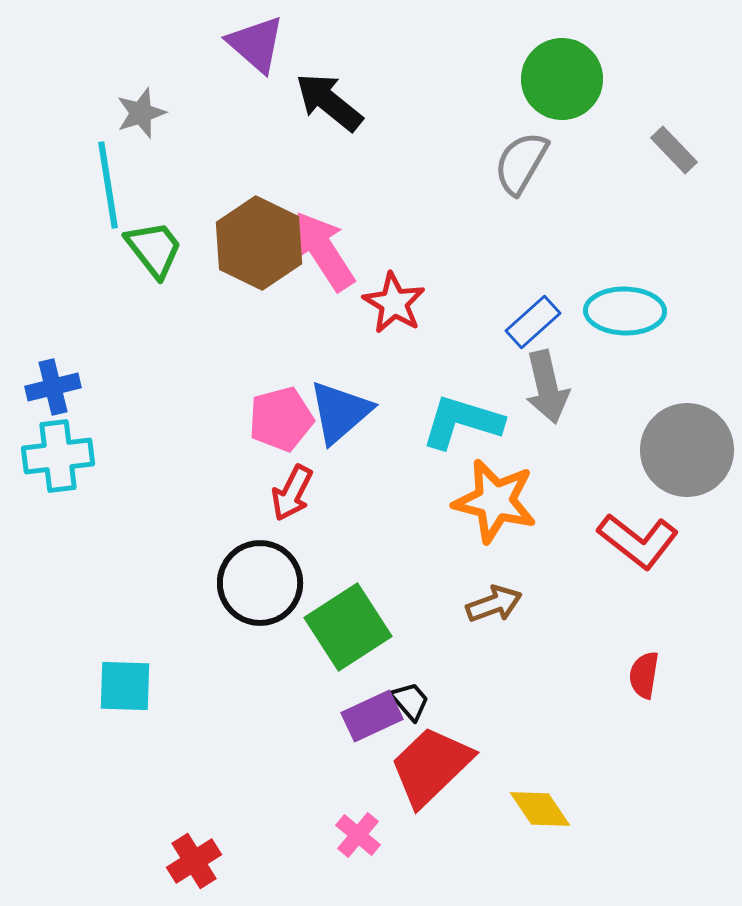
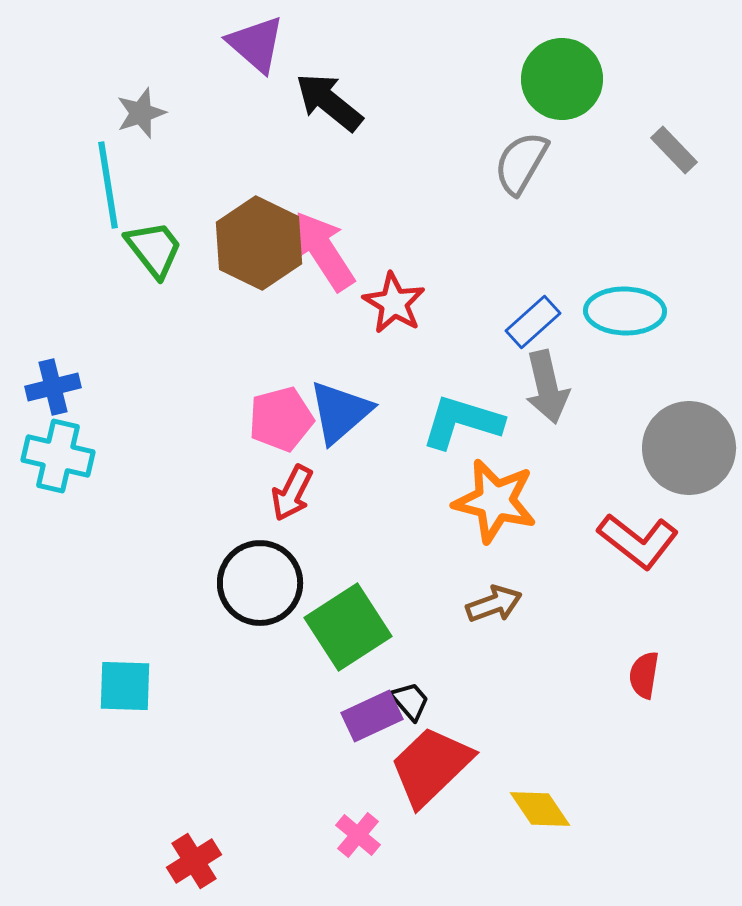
gray circle: moved 2 px right, 2 px up
cyan cross: rotated 20 degrees clockwise
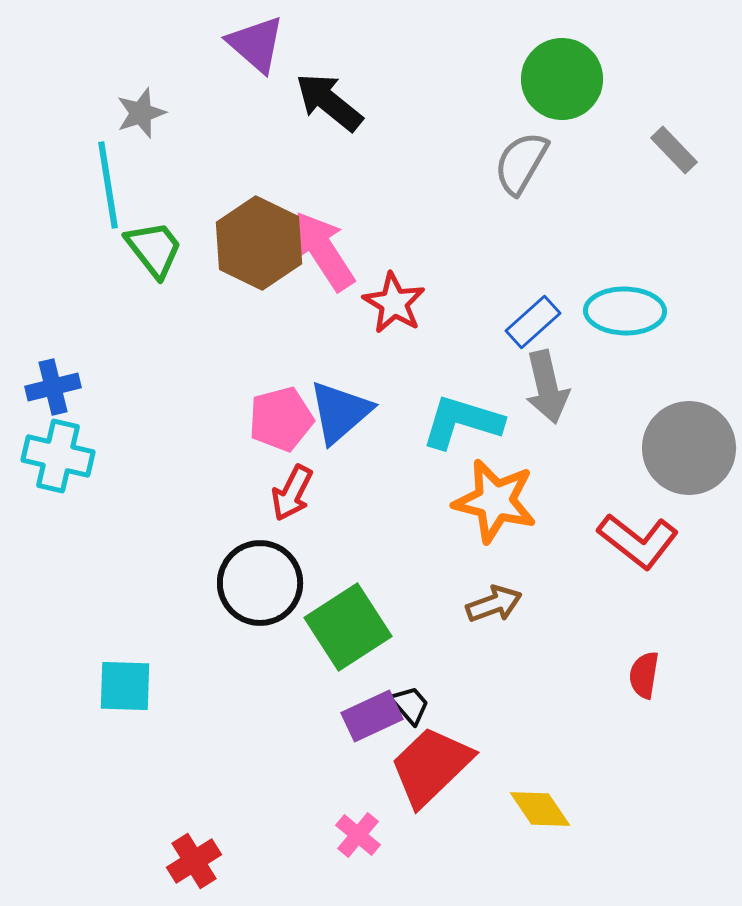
black trapezoid: moved 4 px down
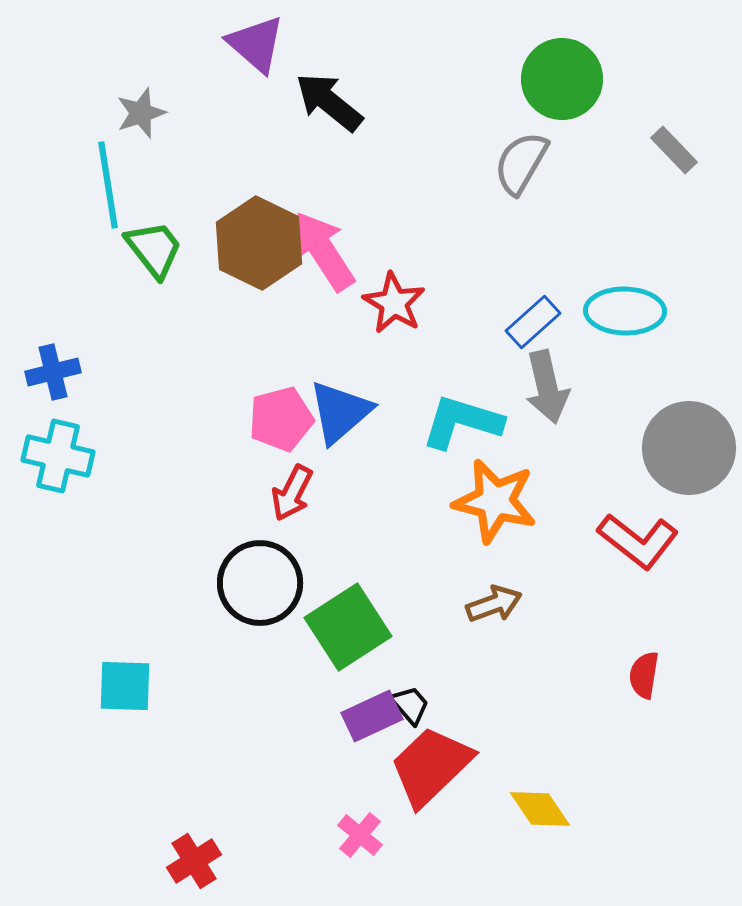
blue cross: moved 15 px up
pink cross: moved 2 px right
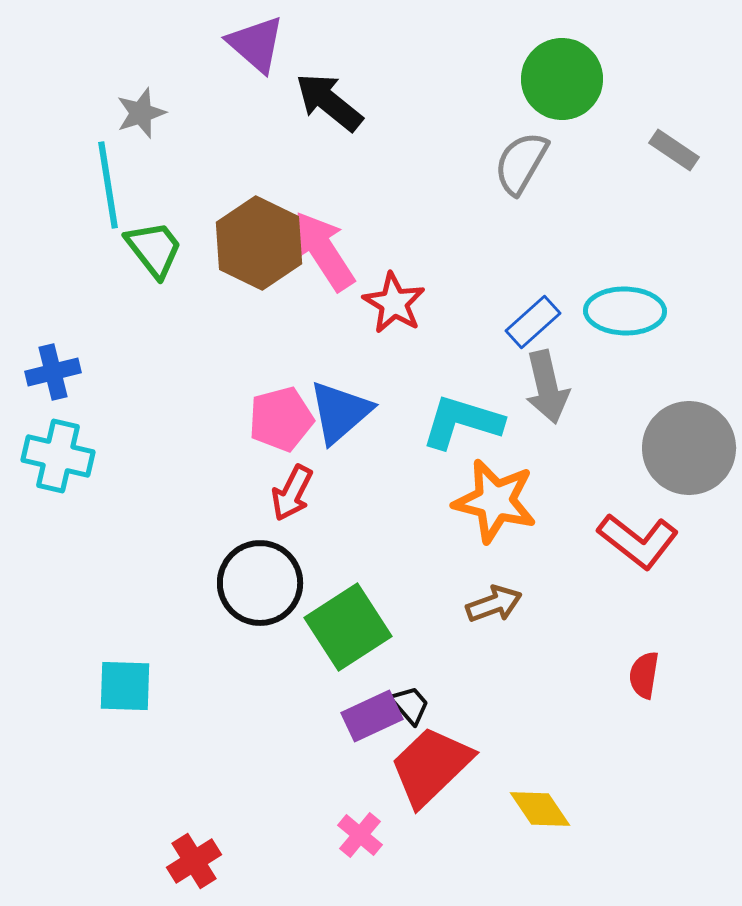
gray rectangle: rotated 12 degrees counterclockwise
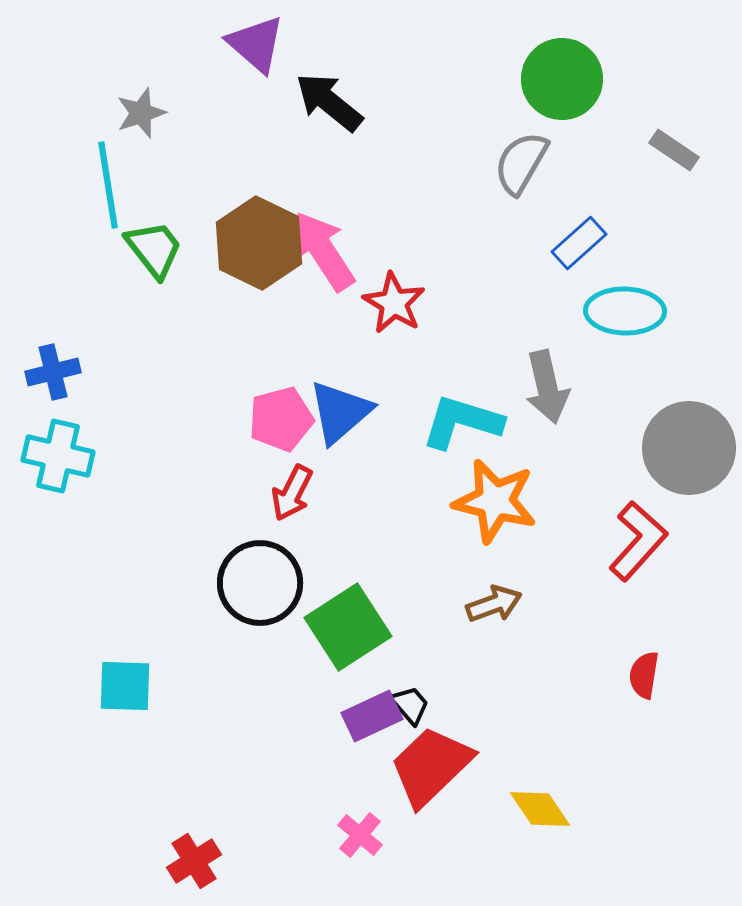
blue rectangle: moved 46 px right, 79 px up
red L-shape: rotated 86 degrees counterclockwise
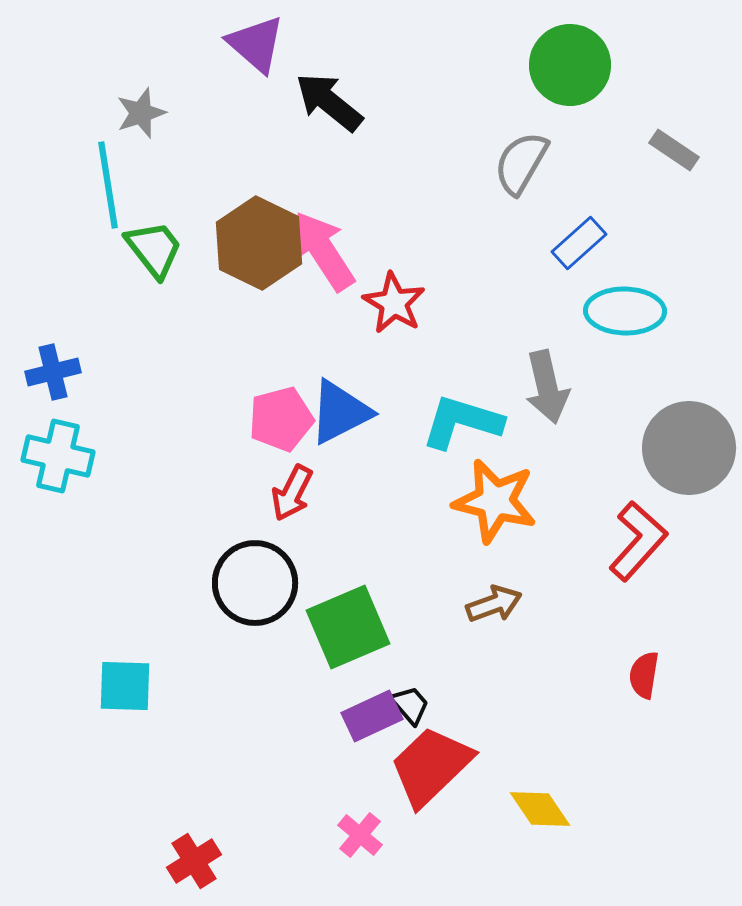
green circle: moved 8 px right, 14 px up
blue triangle: rotated 14 degrees clockwise
black circle: moved 5 px left
green square: rotated 10 degrees clockwise
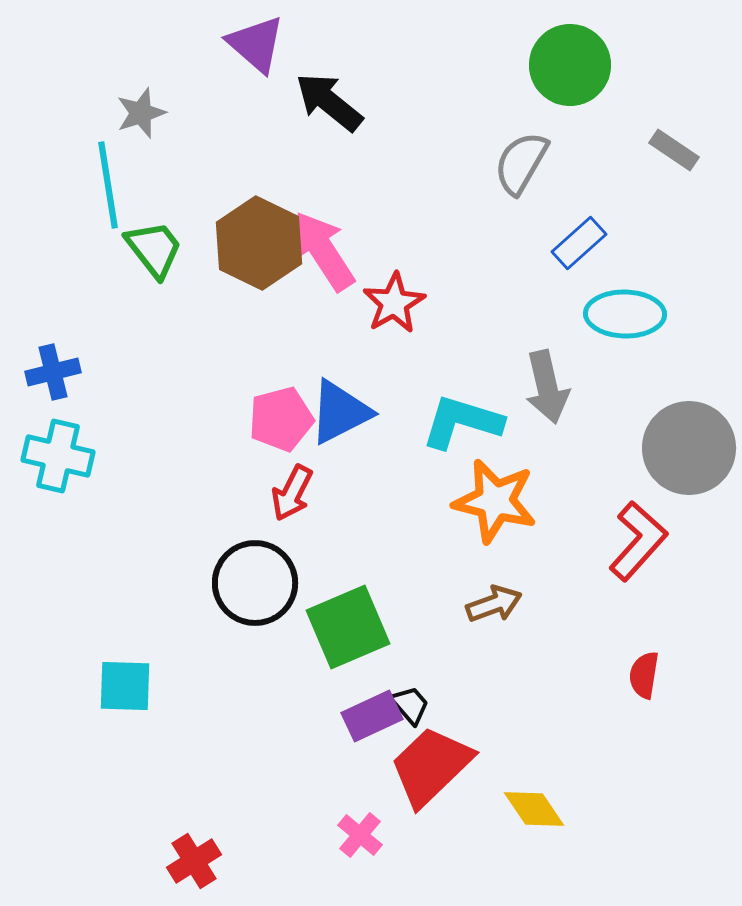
red star: rotated 12 degrees clockwise
cyan ellipse: moved 3 px down
yellow diamond: moved 6 px left
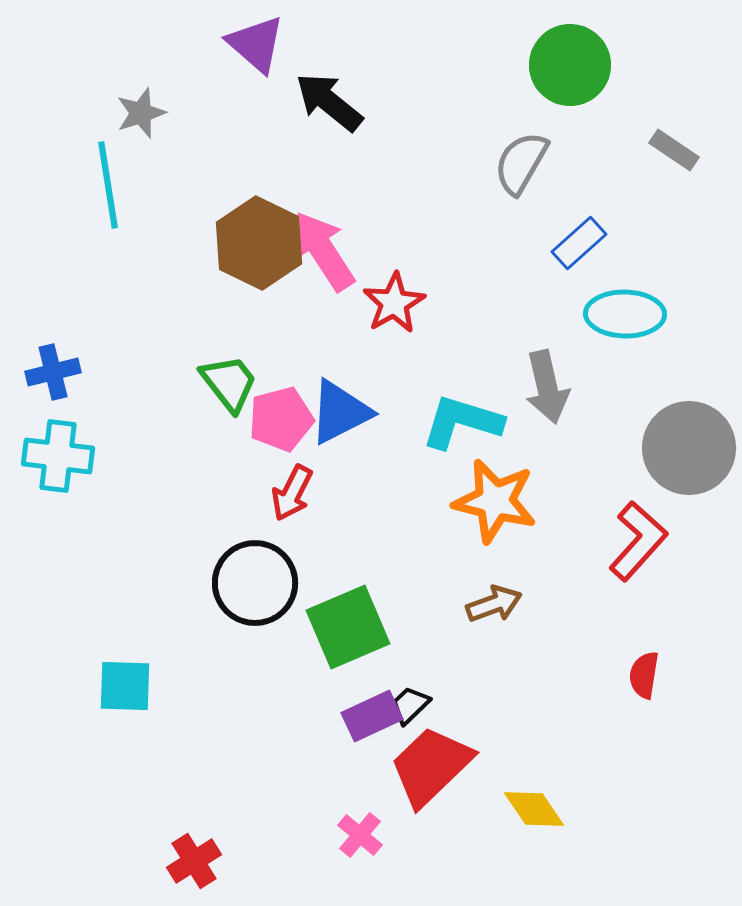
green trapezoid: moved 75 px right, 134 px down
cyan cross: rotated 6 degrees counterclockwise
black trapezoid: rotated 93 degrees counterclockwise
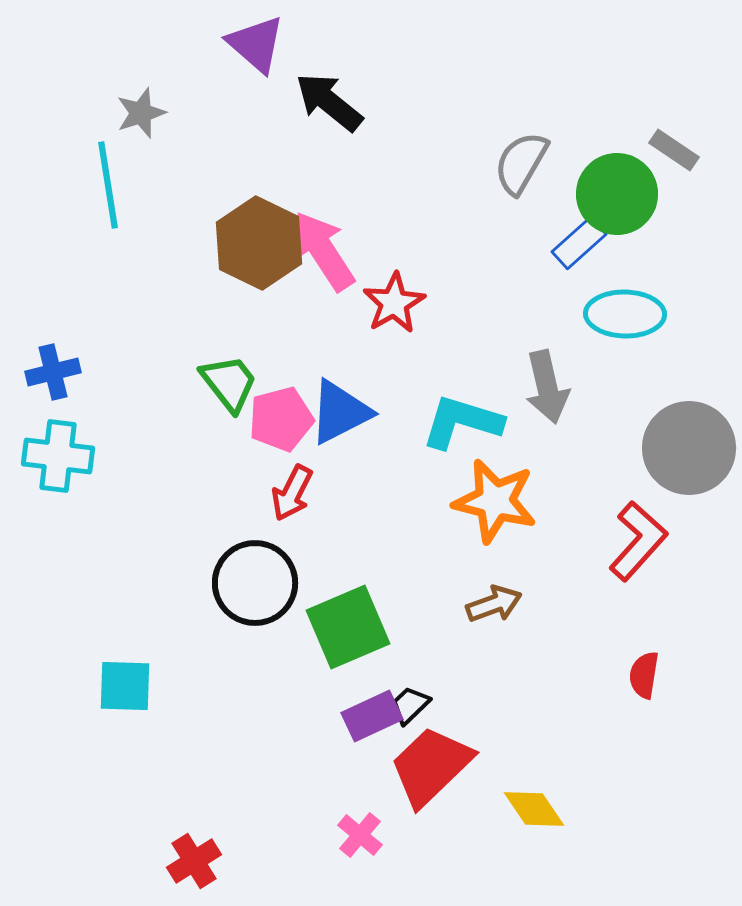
green circle: moved 47 px right, 129 px down
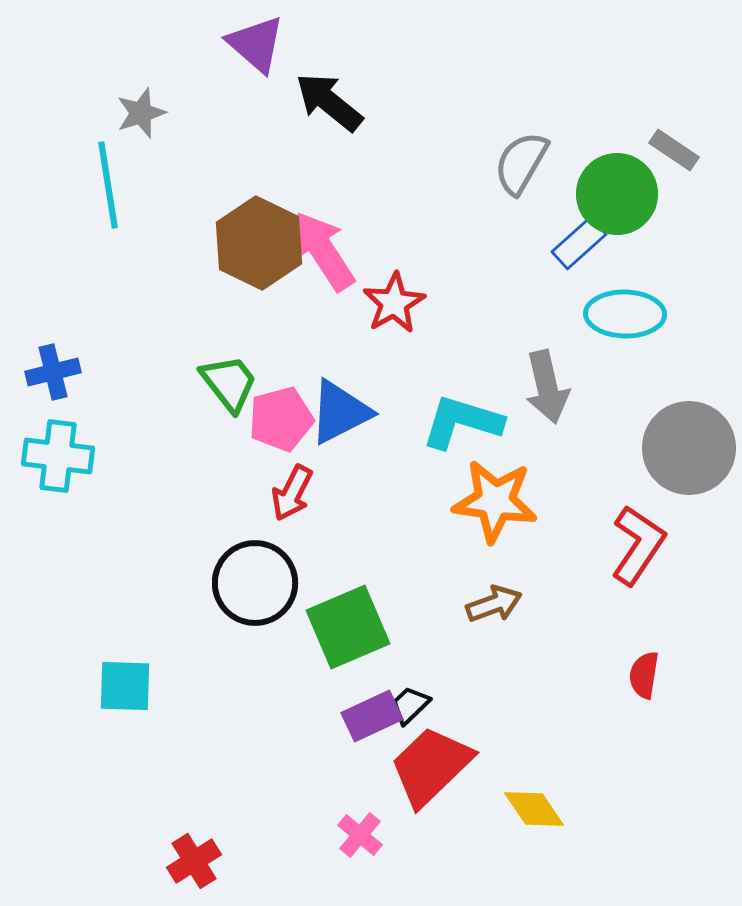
orange star: rotated 6 degrees counterclockwise
red L-shape: moved 4 px down; rotated 8 degrees counterclockwise
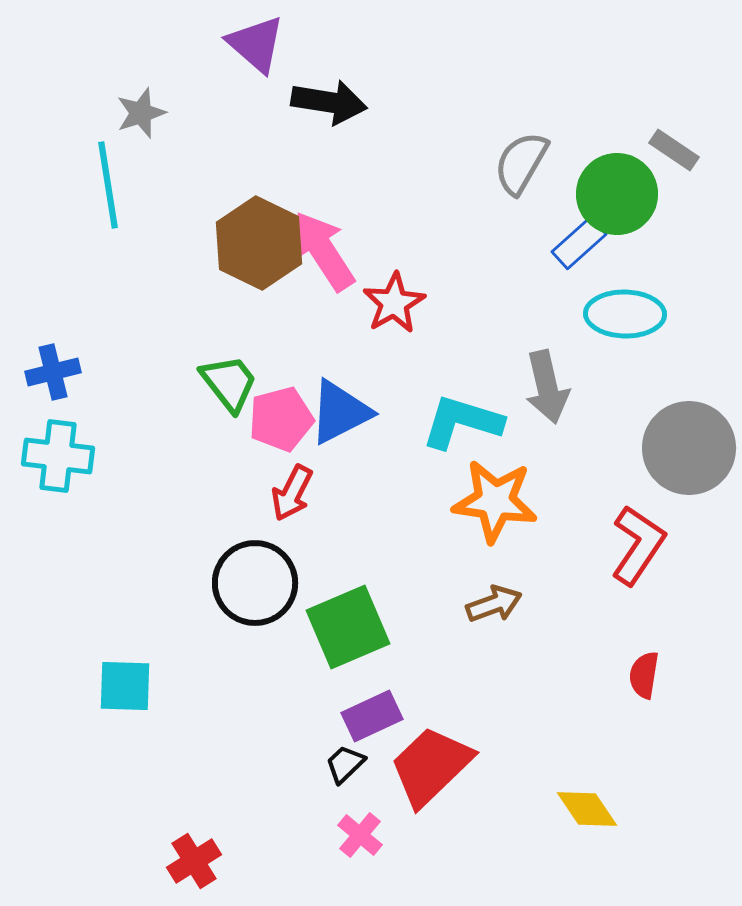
black arrow: rotated 150 degrees clockwise
black trapezoid: moved 65 px left, 59 px down
yellow diamond: moved 53 px right
